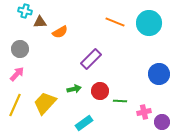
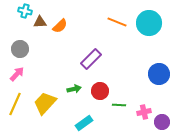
orange line: moved 2 px right
orange semicircle: moved 6 px up; rotated 14 degrees counterclockwise
green line: moved 1 px left, 4 px down
yellow line: moved 1 px up
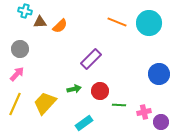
purple circle: moved 1 px left
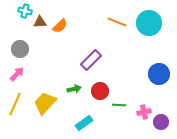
purple rectangle: moved 1 px down
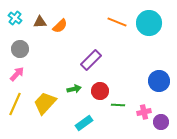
cyan cross: moved 10 px left, 7 px down; rotated 24 degrees clockwise
blue circle: moved 7 px down
green line: moved 1 px left
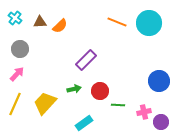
purple rectangle: moved 5 px left
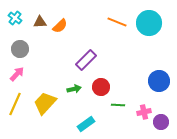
red circle: moved 1 px right, 4 px up
cyan rectangle: moved 2 px right, 1 px down
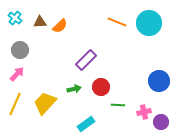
gray circle: moved 1 px down
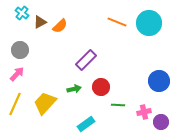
cyan cross: moved 7 px right, 5 px up
brown triangle: rotated 24 degrees counterclockwise
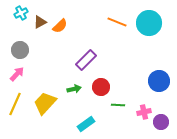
cyan cross: moved 1 px left; rotated 24 degrees clockwise
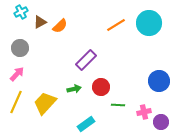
cyan cross: moved 1 px up
orange line: moved 1 px left, 3 px down; rotated 54 degrees counterclockwise
gray circle: moved 2 px up
yellow line: moved 1 px right, 2 px up
